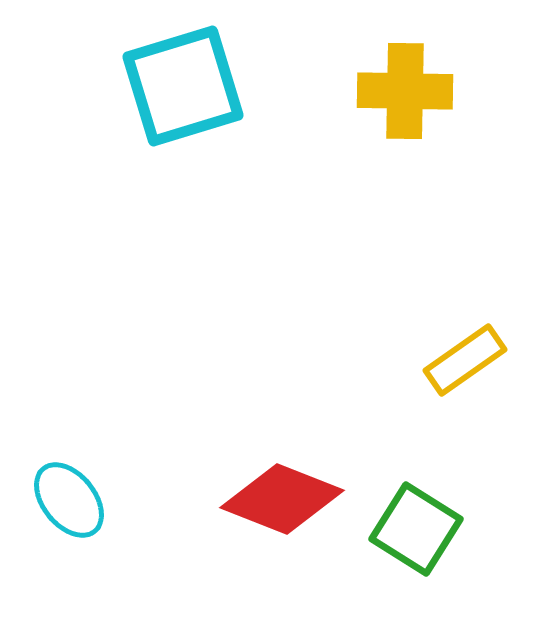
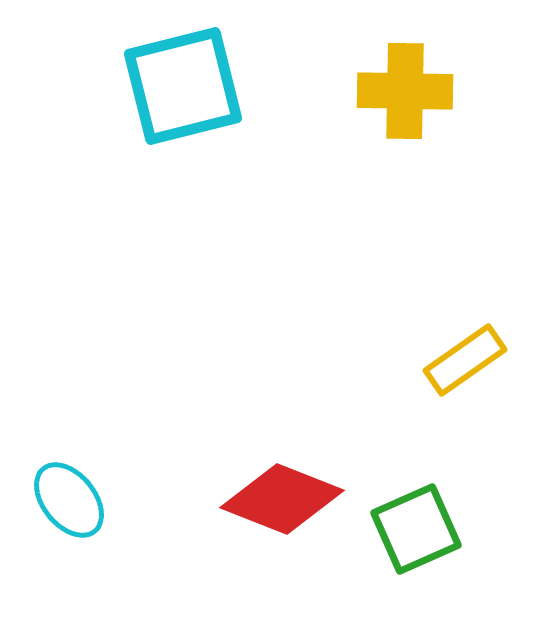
cyan square: rotated 3 degrees clockwise
green square: rotated 34 degrees clockwise
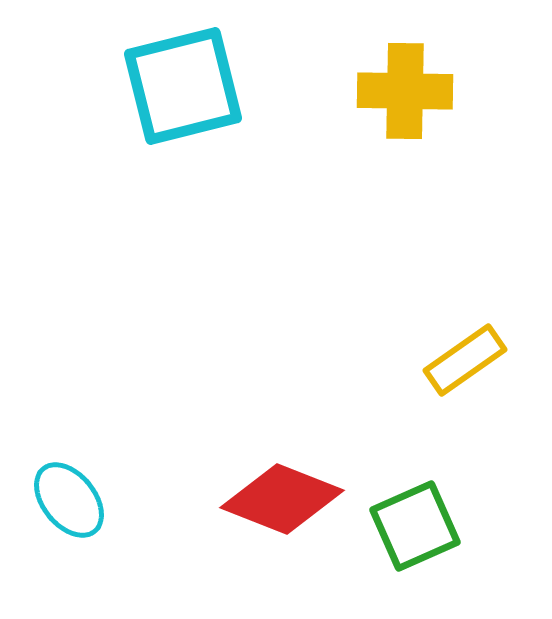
green square: moved 1 px left, 3 px up
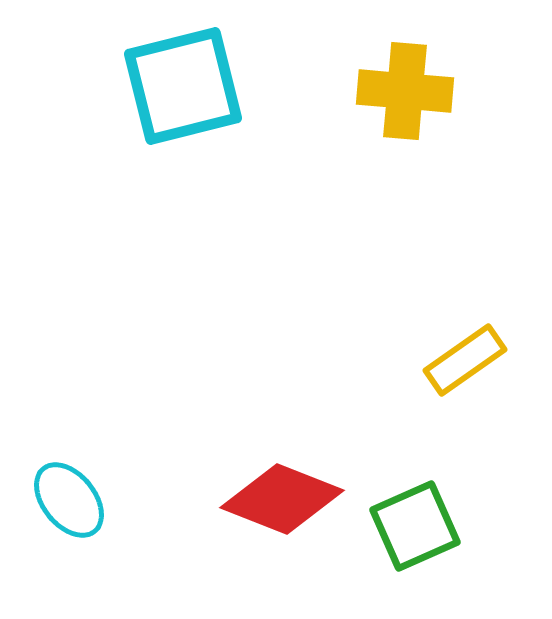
yellow cross: rotated 4 degrees clockwise
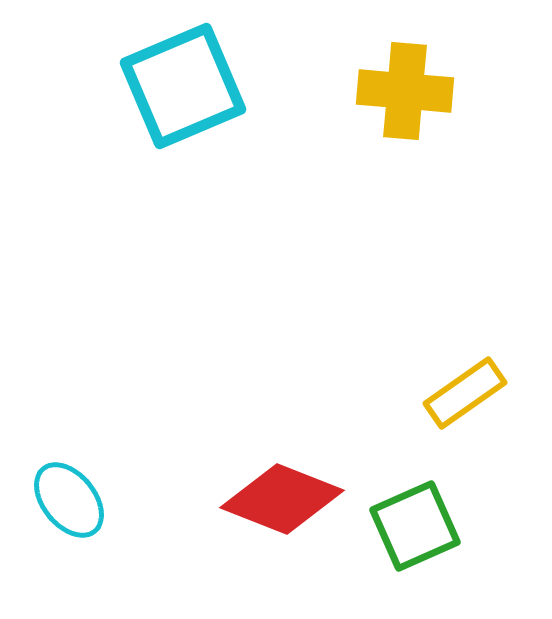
cyan square: rotated 9 degrees counterclockwise
yellow rectangle: moved 33 px down
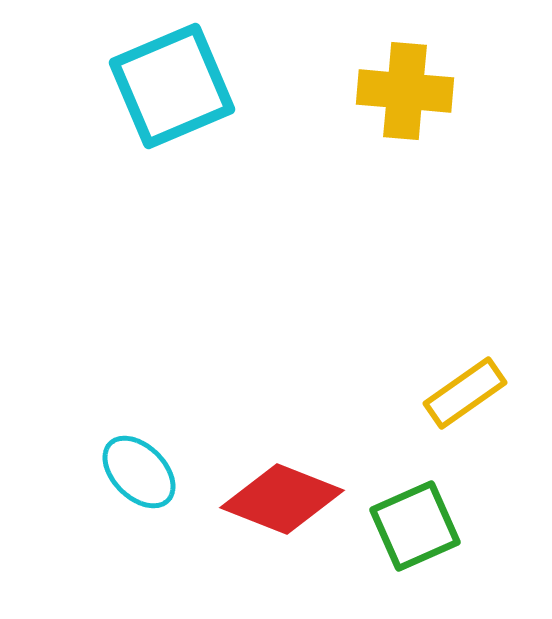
cyan square: moved 11 px left
cyan ellipse: moved 70 px right, 28 px up; rotated 6 degrees counterclockwise
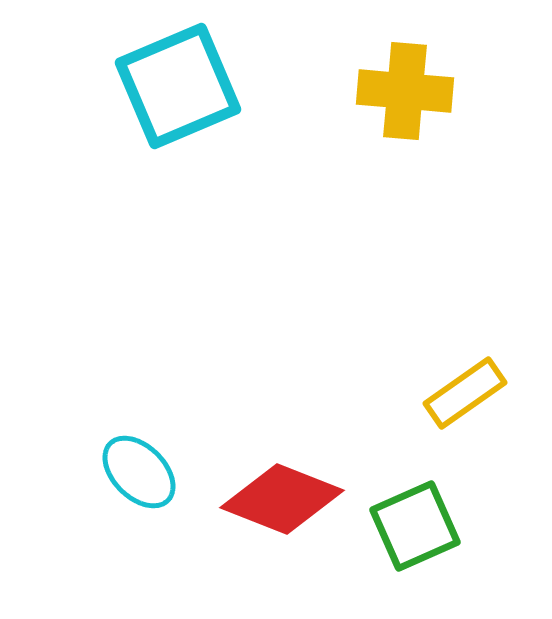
cyan square: moved 6 px right
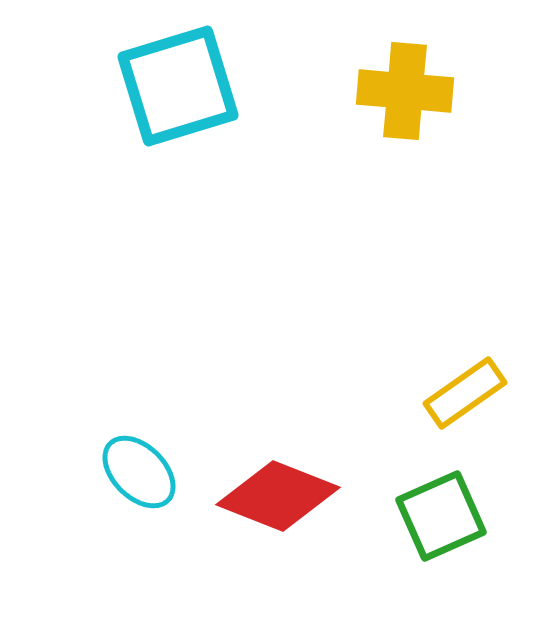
cyan square: rotated 6 degrees clockwise
red diamond: moved 4 px left, 3 px up
green square: moved 26 px right, 10 px up
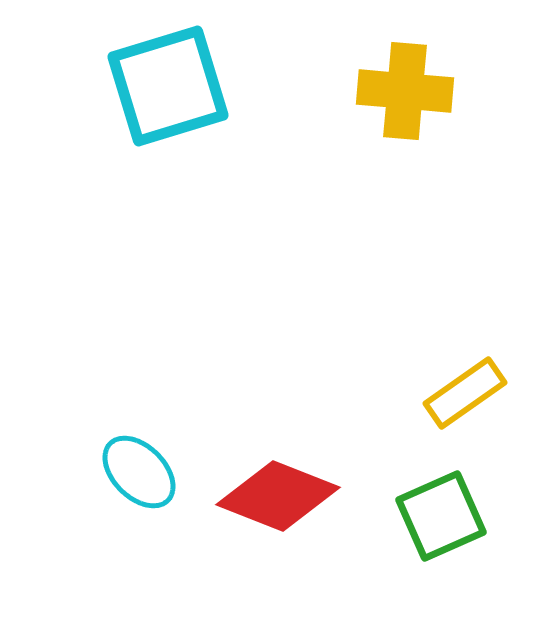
cyan square: moved 10 px left
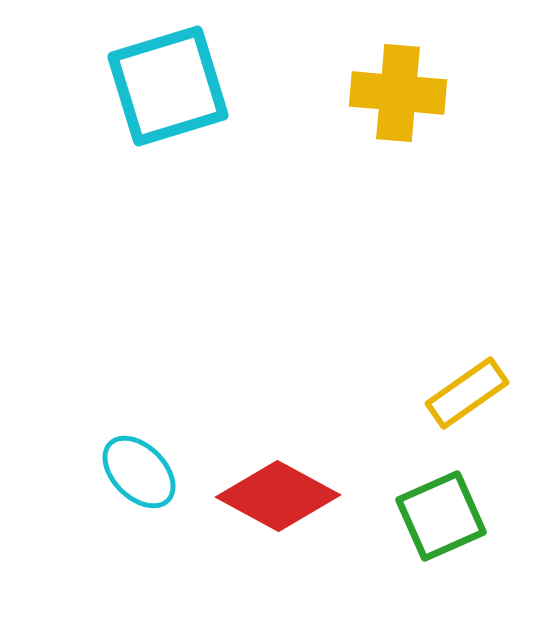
yellow cross: moved 7 px left, 2 px down
yellow rectangle: moved 2 px right
red diamond: rotated 7 degrees clockwise
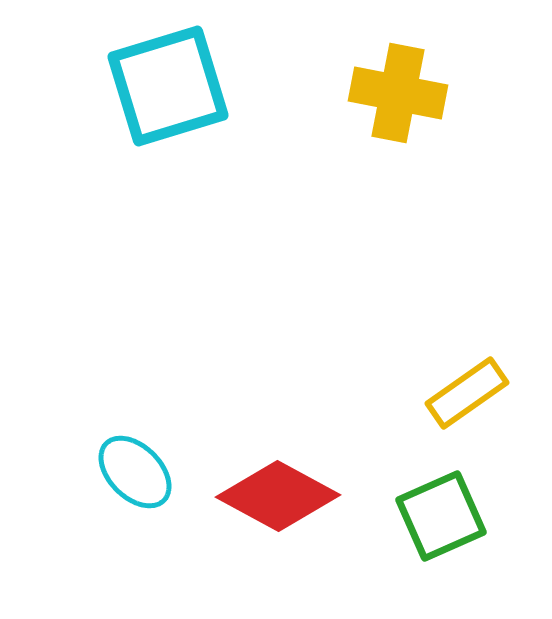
yellow cross: rotated 6 degrees clockwise
cyan ellipse: moved 4 px left
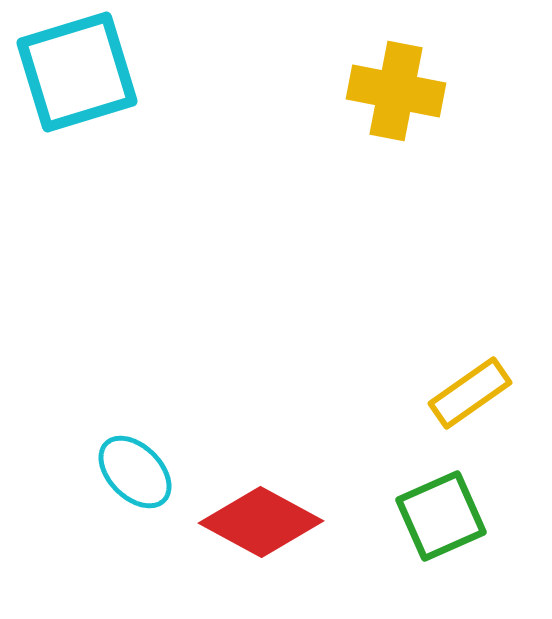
cyan square: moved 91 px left, 14 px up
yellow cross: moved 2 px left, 2 px up
yellow rectangle: moved 3 px right
red diamond: moved 17 px left, 26 px down
